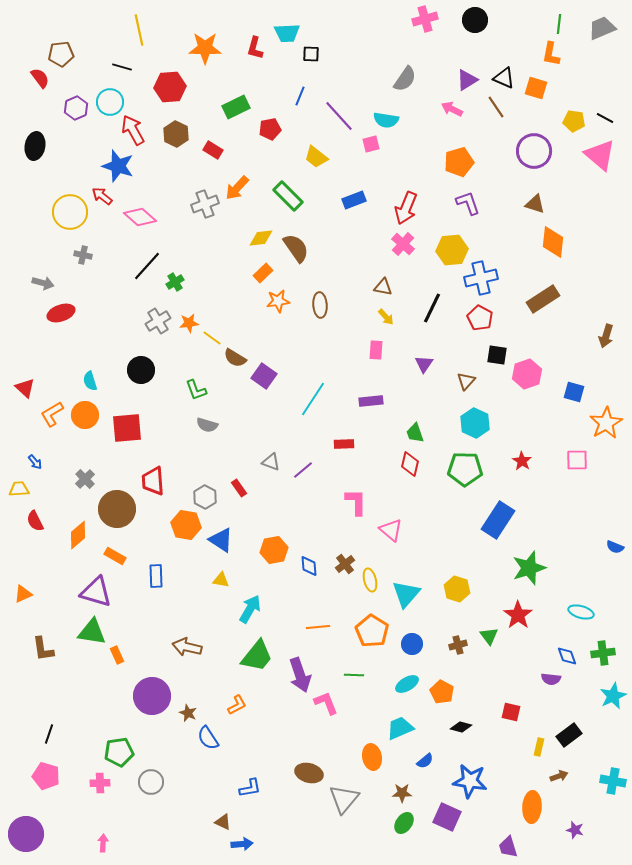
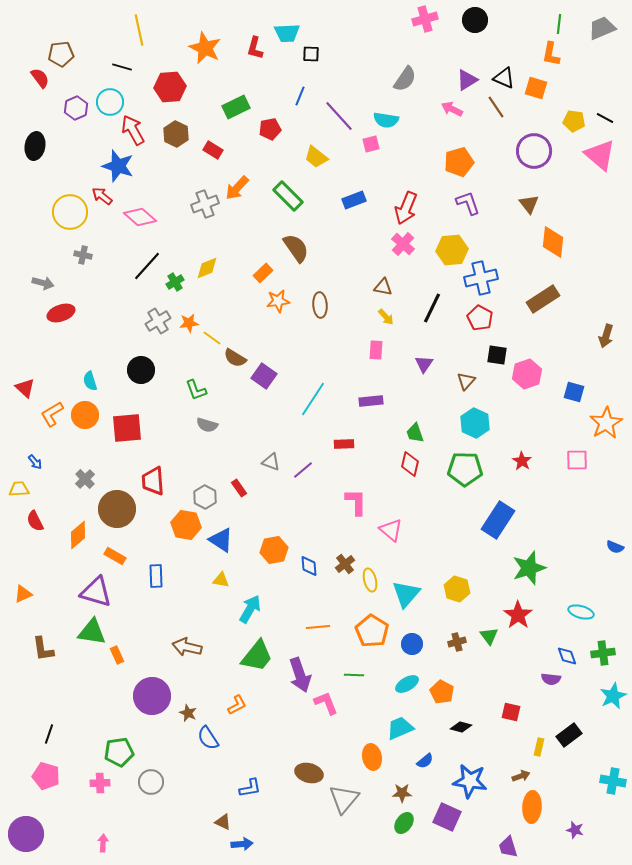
orange star at (205, 48): rotated 24 degrees clockwise
brown triangle at (535, 204): moved 6 px left; rotated 35 degrees clockwise
yellow diamond at (261, 238): moved 54 px left, 30 px down; rotated 15 degrees counterclockwise
brown cross at (458, 645): moved 1 px left, 3 px up
brown arrow at (559, 776): moved 38 px left
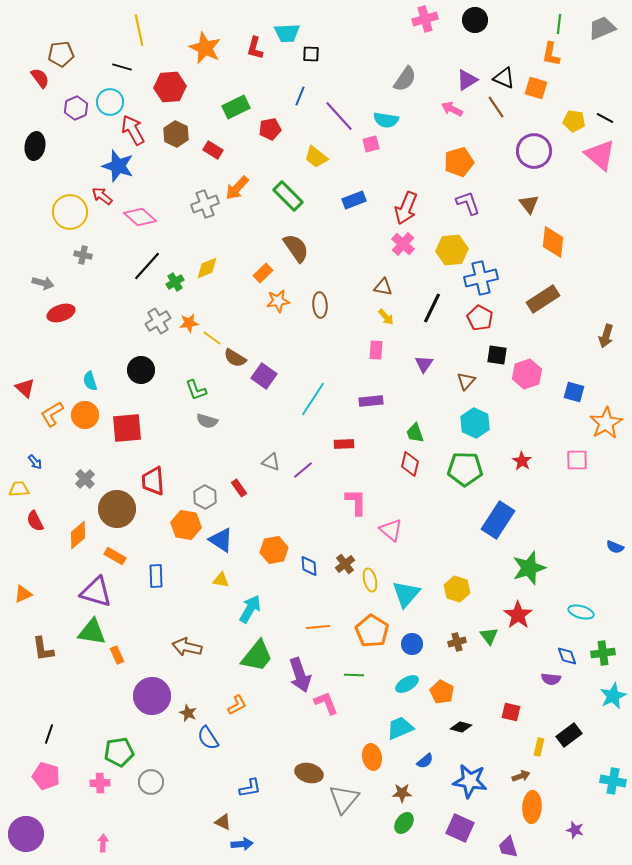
gray semicircle at (207, 425): moved 4 px up
purple square at (447, 817): moved 13 px right, 11 px down
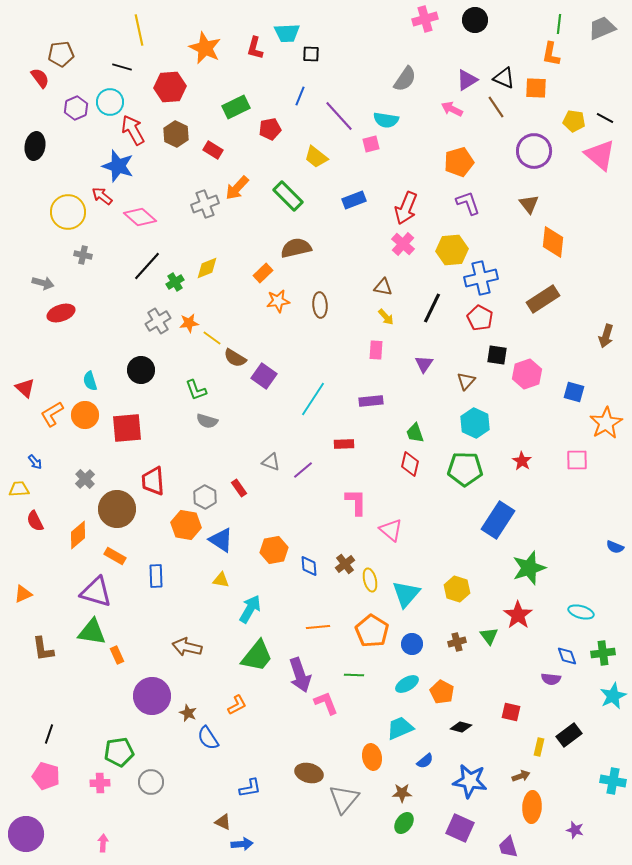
orange square at (536, 88): rotated 15 degrees counterclockwise
yellow circle at (70, 212): moved 2 px left
brown semicircle at (296, 248): rotated 68 degrees counterclockwise
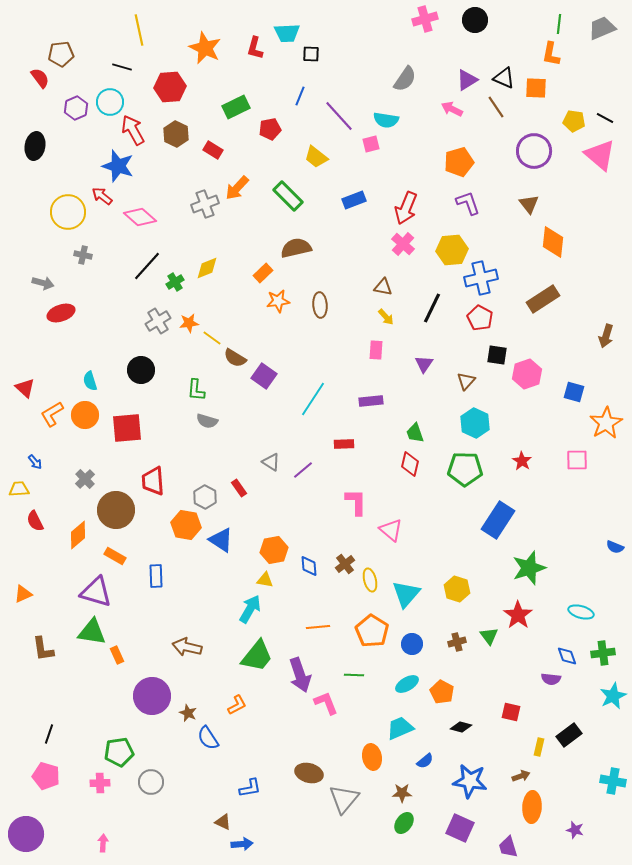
green L-shape at (196, 390): rotated 25 degrees clockwise
gray triangle at (271, 462): rotated 12 degrees clockwise
brown circle at (117, 509): moved 1 px left, 1 px down
yellow triangle at (221, 580): moved 44 px right
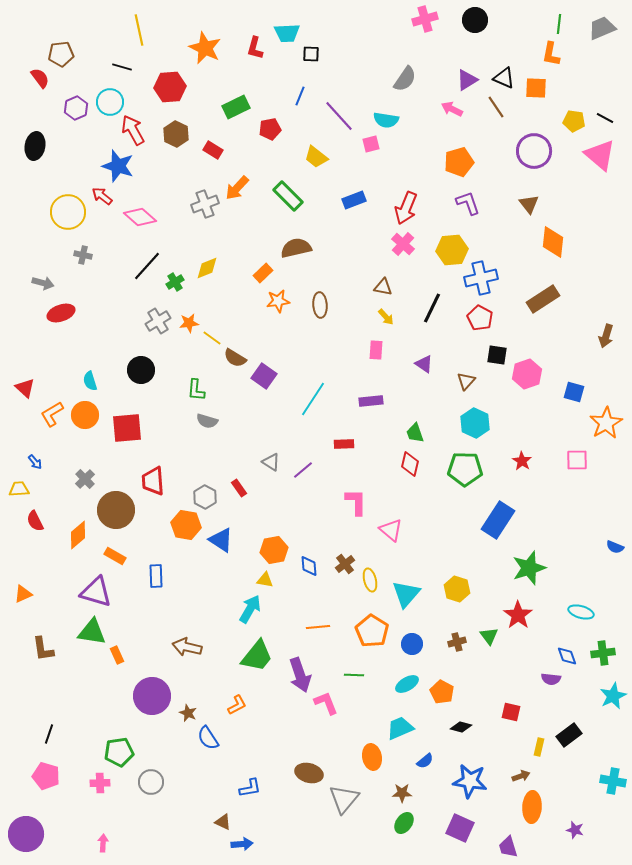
purple triangle at (424, 364): rotated 30 degrees counterclockwise
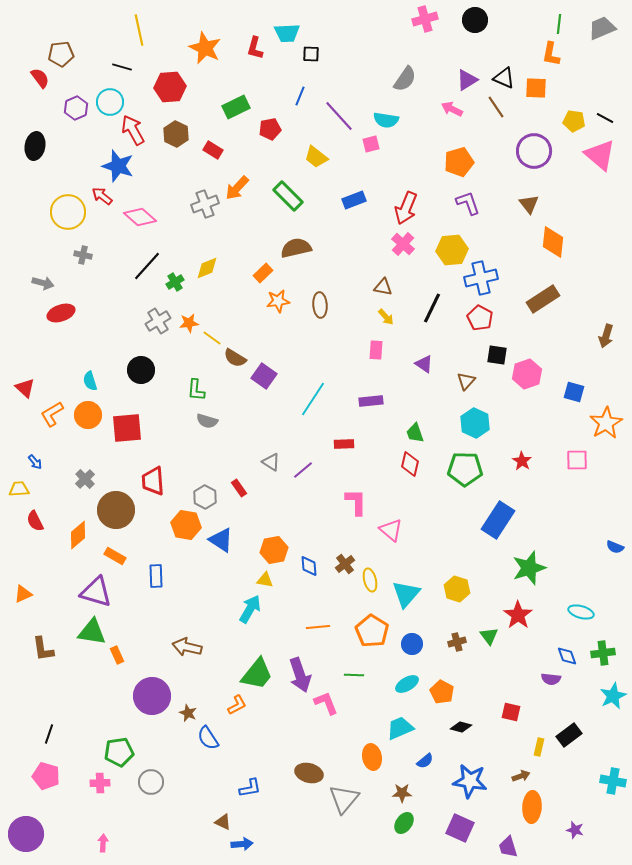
orange circle at (85, 415): moved 3 px right
green trapezoid at (257, 656): moved 18 px down
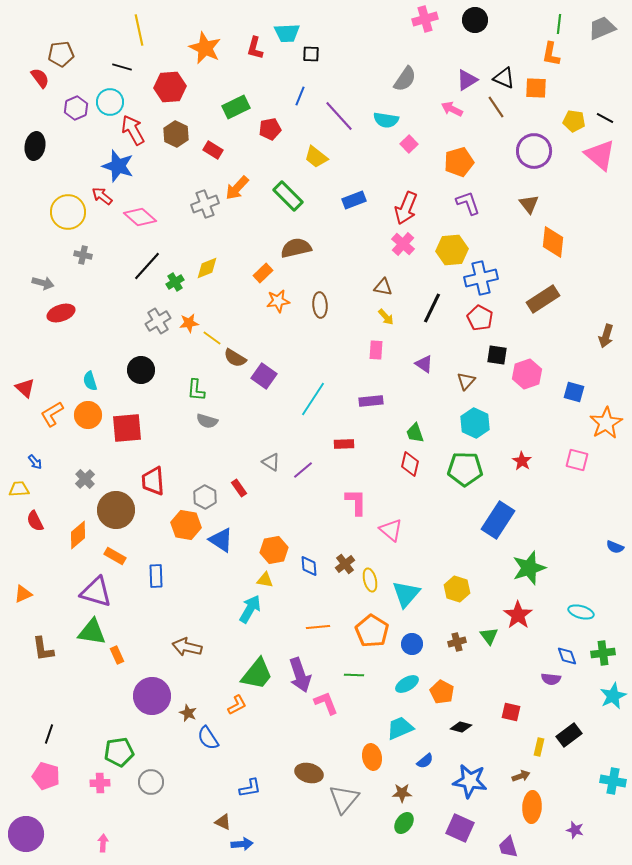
pink square at (371, 144): moved 38 px right; rotated 30 degrees counterclockwise
pink square at (577, 460): rotated 15 degrees clockwise
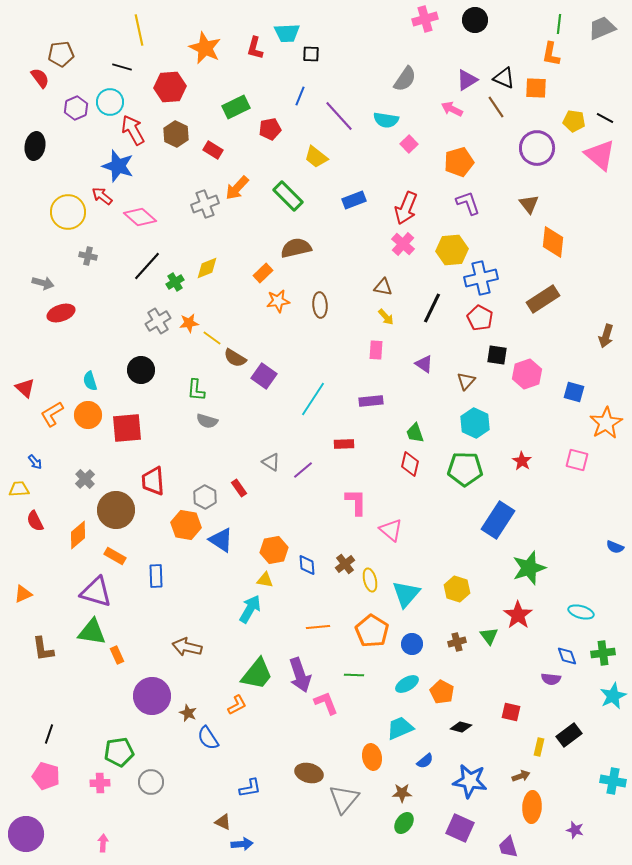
purple circle at (534, 151): moved 3 px right, 3 px up
gray cross at (83, 255): moved 5 px right, 1 px down
blue diamond at (309, 566): moved 2 px left, 1 px up
